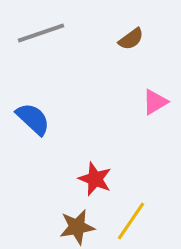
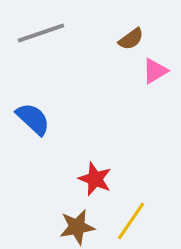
pink triangle: moved 31 px up
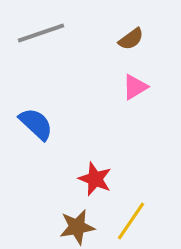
pink triangle: moved 20 px left, 16 px down
blue semicircle: moved 3 px right, 5 px down
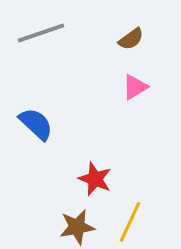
yellow line: moved 1 px left, 1 px down; rotated 9 degrees counterclockwise
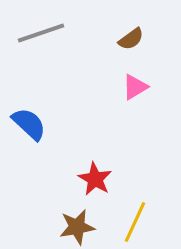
blue semicircle: moved 7 px left
red star: rotated 8 degrees clockwise
yellow line: moved 5 px right
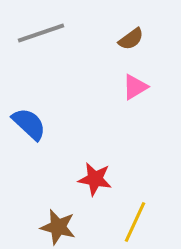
red star: rotated 20 degrees counterclockwise
brown star: moved 19 px left; rotated 24 degrees clockwise
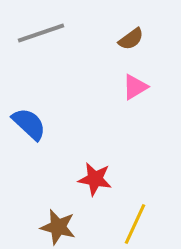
yellow line: moved 2 px down
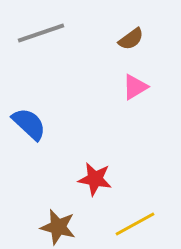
yellow line: rotated 36 degrees clockwise
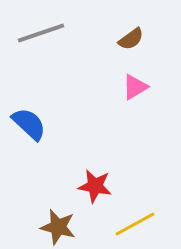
red star: moved 7 px down
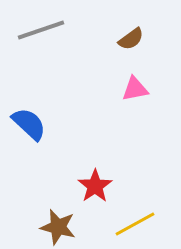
gray line: moved 3 px up
pink triangle: moved 2 px down; rotated 20 degrees clockwise
red star: rotated 28 degrees clockwise
